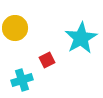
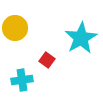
red square: rotated 28 degrees counterclockwise
cyan cross: rotated 10 degrees clockwise
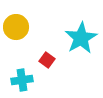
yellow circle: moved 1 px right, 1 px up
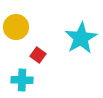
red square: moved 9 px left, 5 px up
cyan cross: rotated 10 degrees clockwise
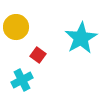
cyan cross: rotated 30 degrees counterclockwise
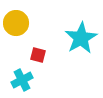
yellow circle: moved 4 px up
red square: rotated 21 degrees counterclockwise
